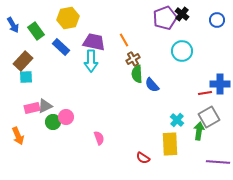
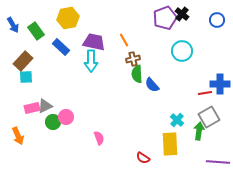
brown cross: rotated 16 degrees clockwise
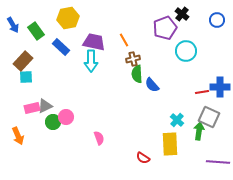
purple pentagon: moved 10 px down
cyan circle: moved 4 px right
blue cross: moved 3 px down
red line: moved 3 px left, 1 px up
gray square: rotated 35 degrees counterclockwise
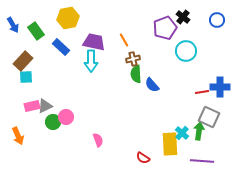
black cross: moved 1 px right, 3 px down
green semicircle: moved 1 px left
pink rectangle: moved 2 px up
cyan cross: moved 5 px right, 13 px down
pink semicircle: moved 1 px left, 2 px down
purple line: moved 16 px left, 1 px up
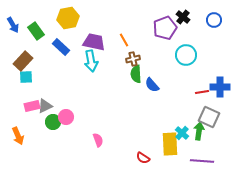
blue circle: moved 3 px left
cyan circle: moved 4 px down
cyan arrow: rotated 10 degrees counterclockwise
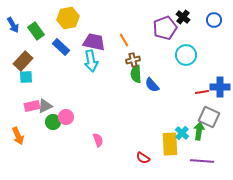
brown cross: moved 1 px down
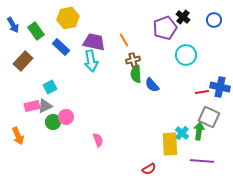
cyan square: moved 24 px right, 10 px down; rotated 24 degrees counterclockwise
blue cross: rotated 12 degrees clockwise
red semicircle: moved 6 px right, 11 px down; rotated 64 degrees counterclockwise
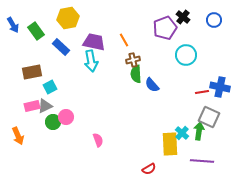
brown rectangle: moved 9 px right, 11 px down; rotated 36 degrees clockwise
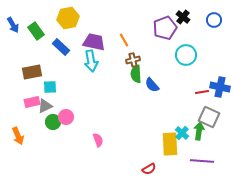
cyan square: rotated 24 degrees clockwise
pink rectangle: moved 4 px up
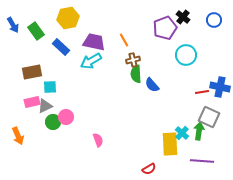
cyan arrow: rotated 70 degrees clockwise
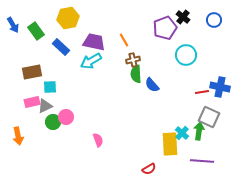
orange arrow: rotated 12 degrees clockwise
